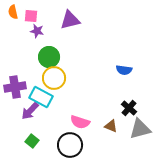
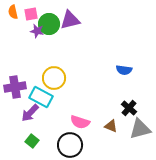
pink square: moved 2 px up; rotated 16 degrees counterclockwise
green circle: moved 33 px up
purple arrow: moved 2 px down
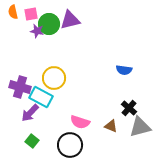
purple cross: moved 5 px right; rotated 25 degrees clockwise
gray triangle: moved 2 px up
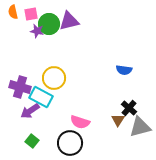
purple triangle: moved 1 px left, 1 px down
purple arrow: moved 2 px up; rotated 12 degrees clockwise
brown triangle: moved 7 px right, 6 px up; rotated 40 degrees clockwise
black circle: moved 2 px up
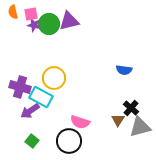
purple star: moved 3 px left, 6 px up
black cross: moved 2 px right
black circle: moved 1 px left, 2 px up
